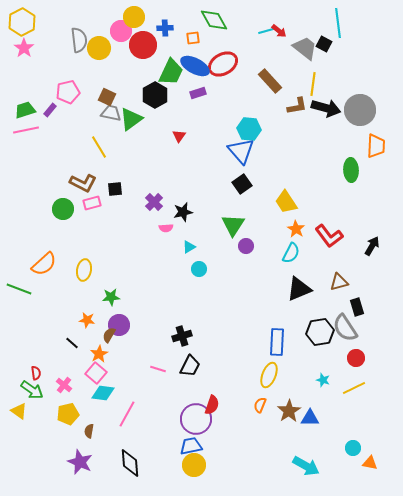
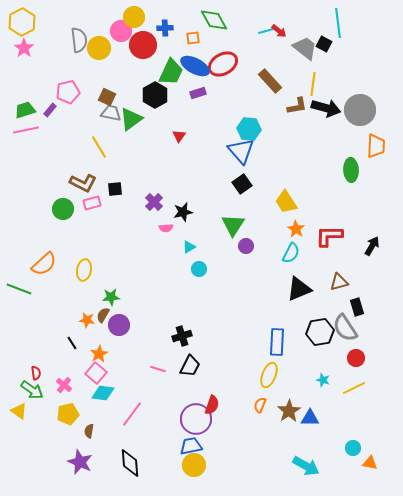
red L-shape at (329, 236): rotated 128 degrees clockwise
brown semicircle at (109, 335): moved 6 px left, 20 px up
black line at (72, 343): rotated 16 degrees clockwise
pink line at (127, 414): moved 5 px right; rotated 8 degrees clockwise
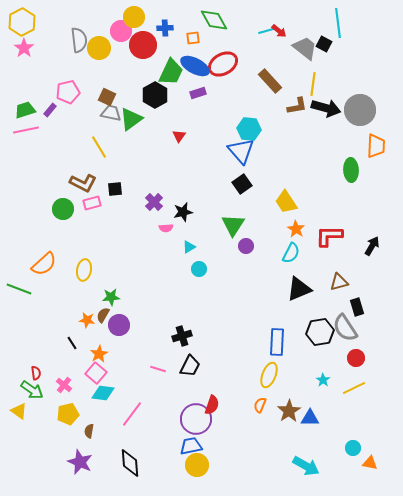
cyan star at (323, 380): rotated 16 degrees clockwise
yellow circle at (194, 465): moved 3 px right
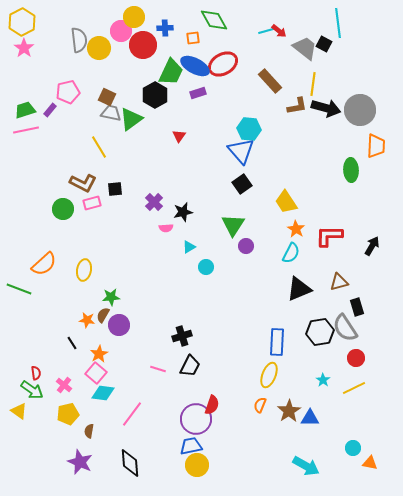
cyan circle at (199, 269): moved 7 px right, 2 px up
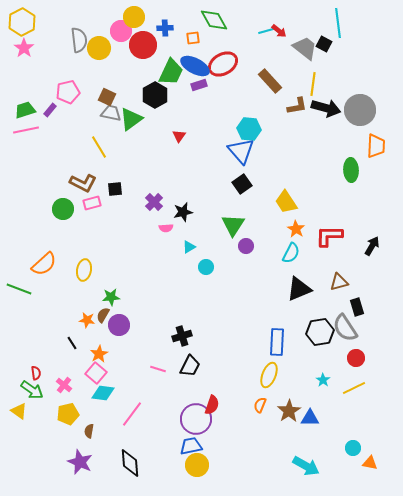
purple rectangle at (198, 93): moved 1 px right, 8 px up
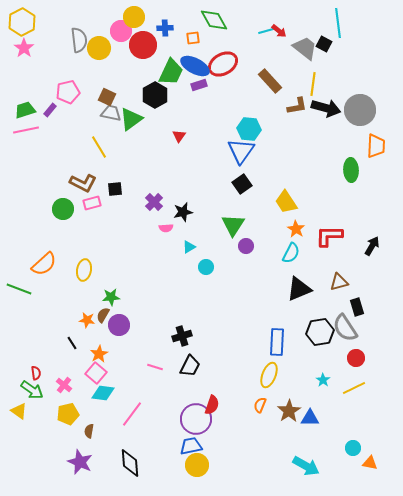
blue triangle at (241, 151): rotated 16 degrees clockwise
pink line at (158, 369): moved 3 px left, 2 px up
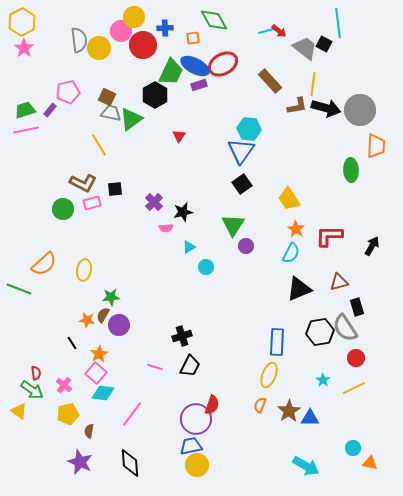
yellow line at (99, 147): moved 2 px up
yellow trapezoid at (286, 202): moved 3 px right, 3 px up
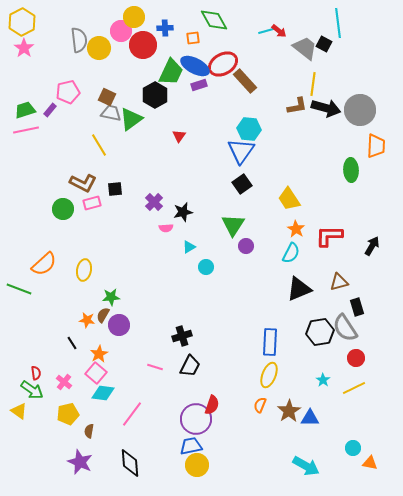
brown rectangle at (270, 81): moved 25 px left
blue rectangle at (277, 342): moved 7 px left
pink cross at (64, 385): moved 3 px up
